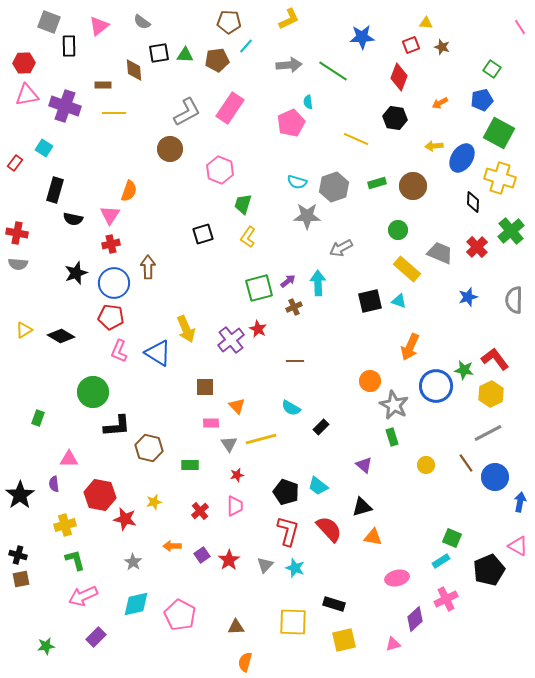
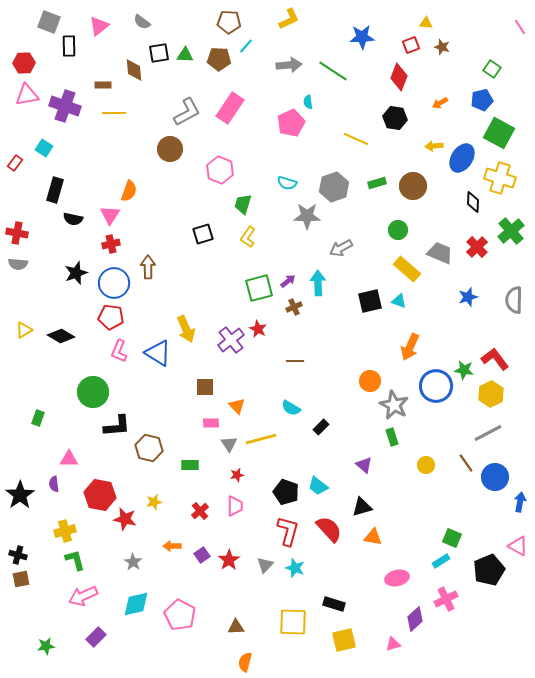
brown pentagon at (217, 60): moved 2 px right, 1 px up; rotated 10 degrees clockwise
cyan semicircle at (297, 182): moved 10 px left, 1 px down
yellow cross at (65, 525): moved 6 px down
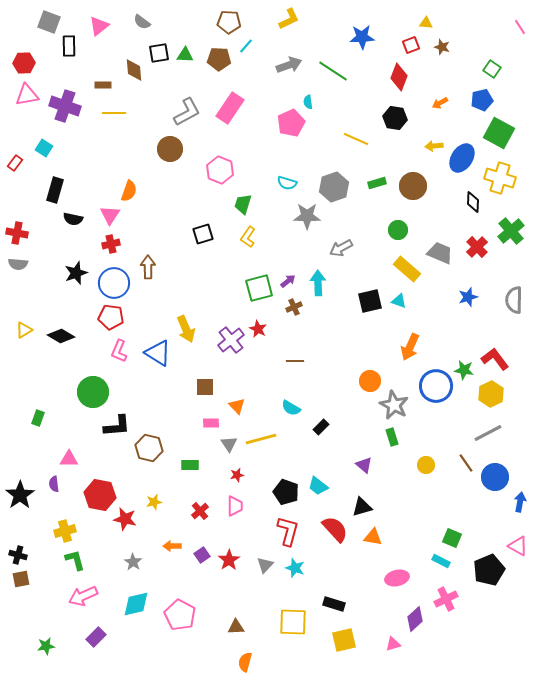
gray arrow at (289, 65): rotated 15 degrees counterclockwise
red semicircle at (329, 529): moved 6 px right
cyan rectangle at (441, 561): rotated 60 degrees clockwise
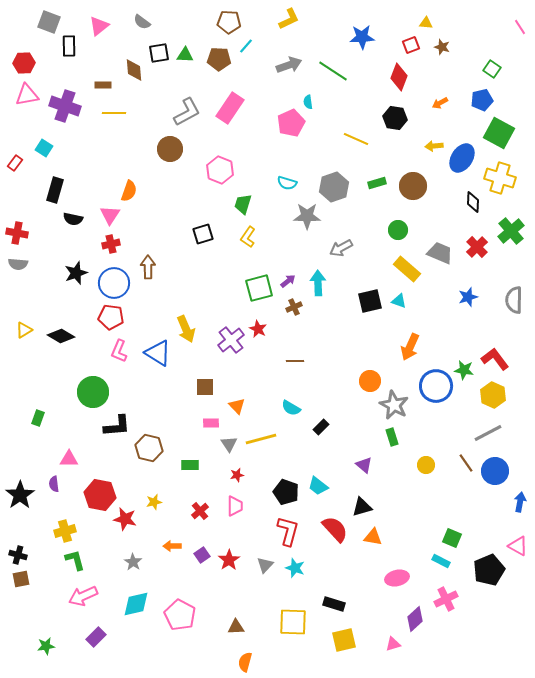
yellow hexagon at (491, 394): moved 2 px right, 1 px down; rotated 10 degrees counterclockwise
blue circle at (495, 477): moved 6 px up
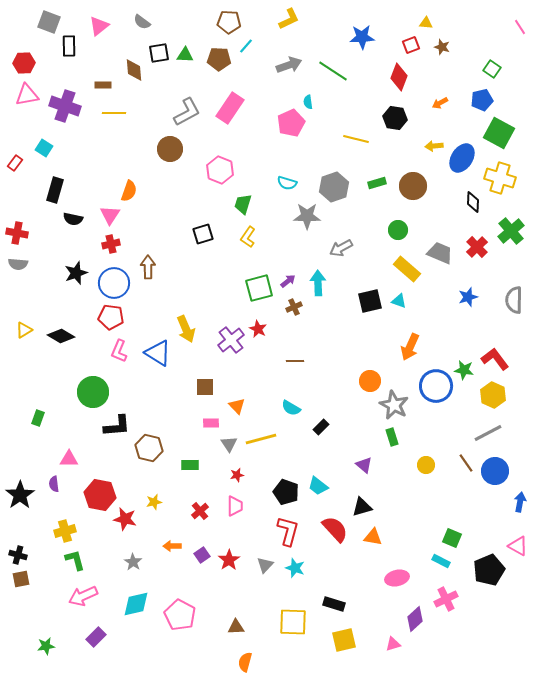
yellow line at (356, 139): rotated 10 degrees counterclockwise
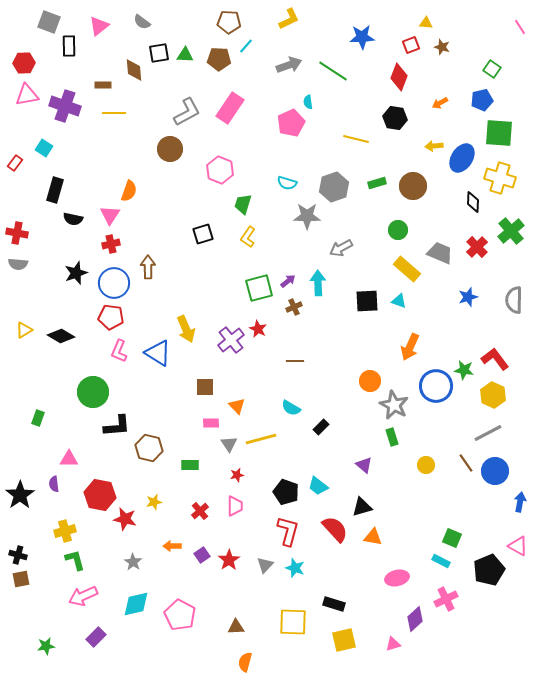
green square at (499, 133): rotated 24 degrees counterclockwise
black square at (370, 301): moved 3 px left; rotated 10 degrees clockwise
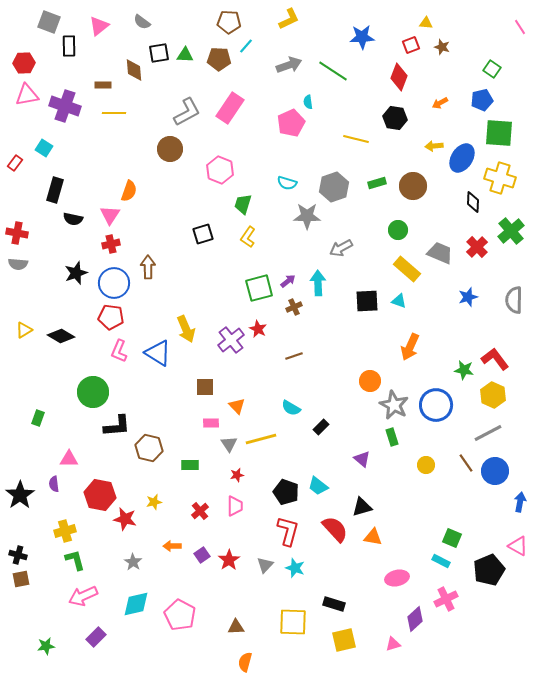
brown line at (295, 361): moved 1 px left, 5 px up; rotated 18 degrees counterclockwise
blue circle at (436, 386): moved 19 px down
purple triangle at (364, 465): moved 2 px left, 6 px up
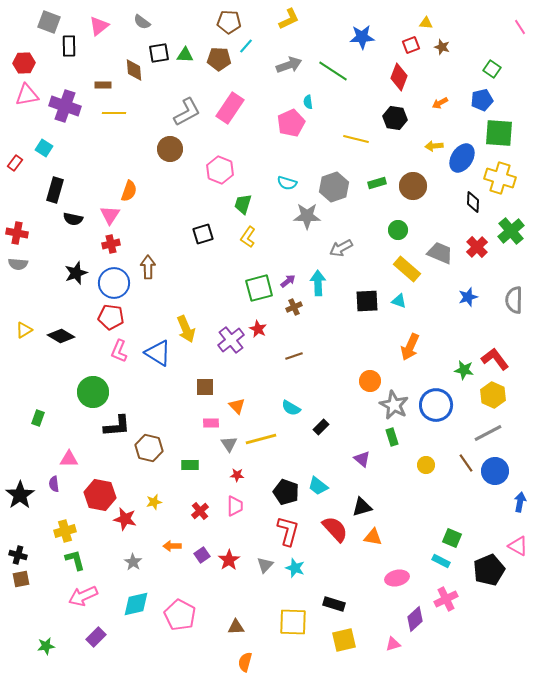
red star at (237, 475): rotated 16 degrees clockwise
